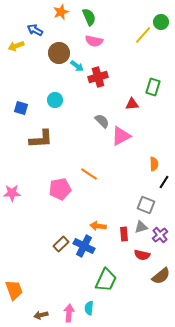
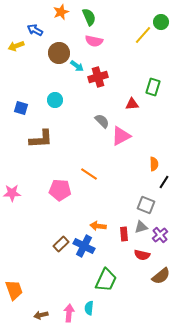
pink pentagon: moved 1 px down; rotated 15 degrees clockwise
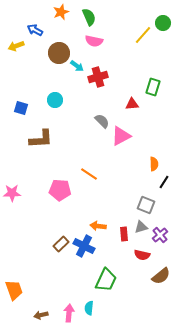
green circle: moved 2 px right, 1 px down
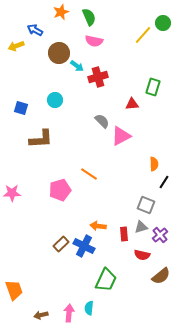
pink pentagon: rotated 20 degrees counterclockwise
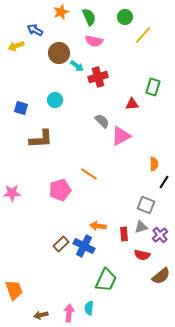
green circle: moved 38 px left, 6 px up
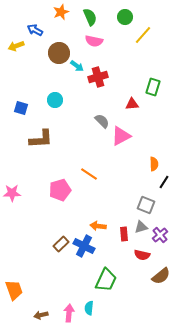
green semicircle: moved 1 px right
